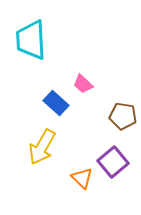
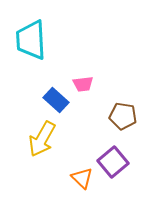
pink trapezoid: rotated 50 degrees counterclockwise
blue rectangle: moved 3 px up
yellow arrow: moved 8 px up
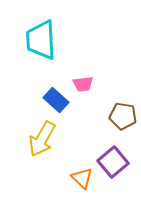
cyan trapezoid: moved 10 px right
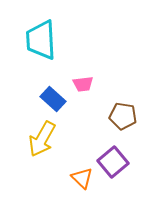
blue rectangle: moved 3 px left, 1 px up
